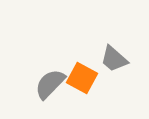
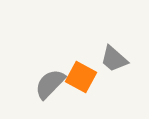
orange square: moved 1 px left, 1 px up
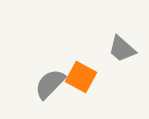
gray trapezoid: moved 8 px right, 10 px up
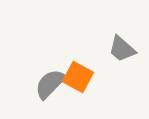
orange square: moved 3 px left
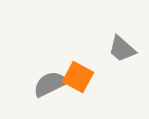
gray semicircle: rotated 20 degrees clockwise
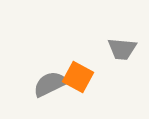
gray trapezoid: rotated 36 degrees counterclockwise
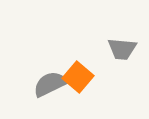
orange square: rotated 12 degrees clockwise
